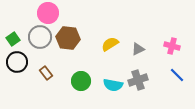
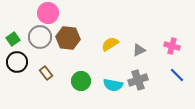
gray triangle: moved 1 px right, 1 px down
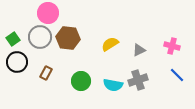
brown rectangle: rotated 64 degrees clockwise
